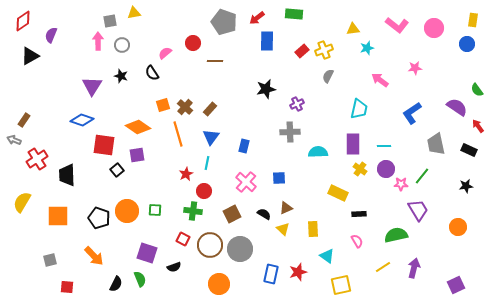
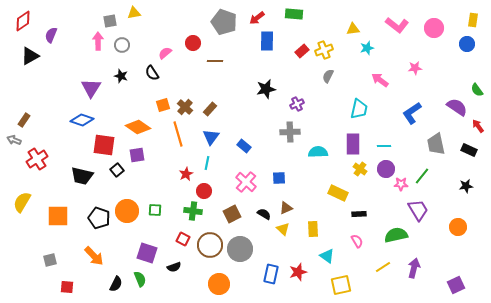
purple triangle at (92, 86): moved 1 px left, 2 px down
blue rectangle at (244, 146): rotated 64 degrees counterclockwise
black trapezoid at (67, 175): moved 15 px right, 1 px down; rotated 75 degrees counterclockwise
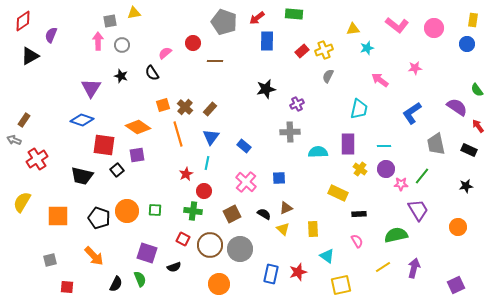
purple rectangle at (353, 144): moved 5 px left
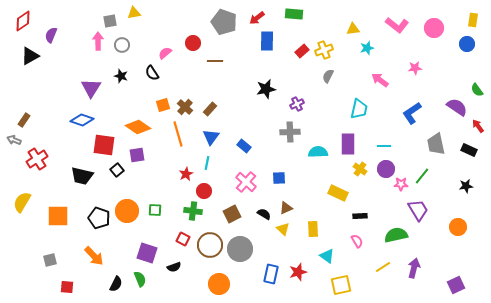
black rectangle at (359, 214): moved 1 px right, 2 px down
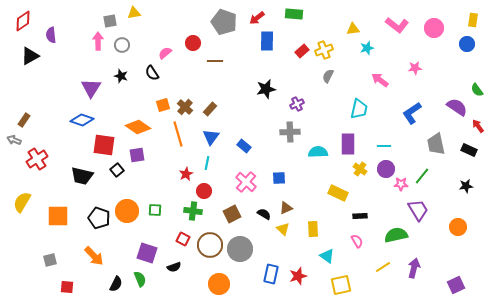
purple semicircle at (51, 35): rotated 28 degrees counterclockwise
red star at (298, 272): moved 4 px down
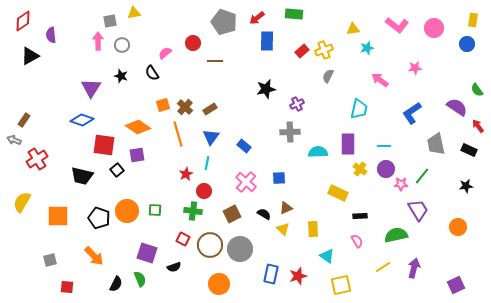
brown rectangle at (210, 109): rotated 16 degrees clockwise
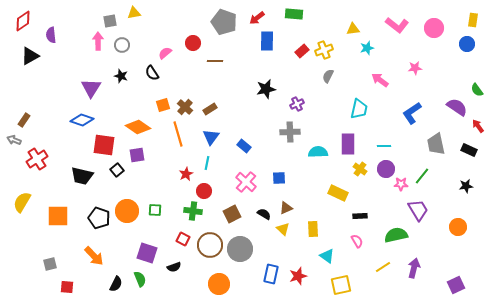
gray square at (50, 260): moved 4 px down
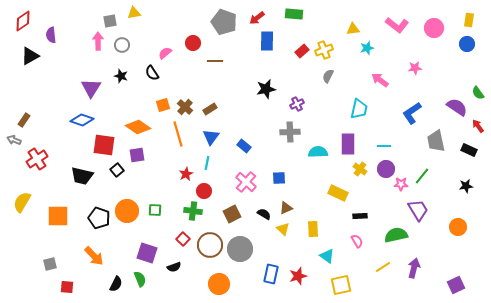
yellow rectangle at (473, 20): moved 4 px left
green semicircle at (477, 90): moved 1 px right, 3 px down
gray trapezoid at (436, 144): moved 3 px up
red square at (183, 239): rotated 16 degrees clockwise
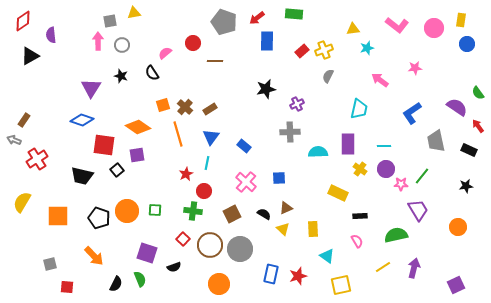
yellow rectangle at (469, 20): moved 8 px left
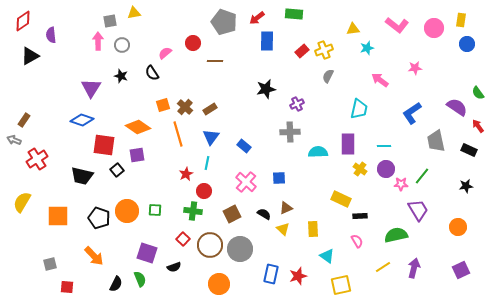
yellow rectangle at (338, 193): moved 3 px right, 6 px down
purple square at (456, 285): moved 5 px right, 15 px up
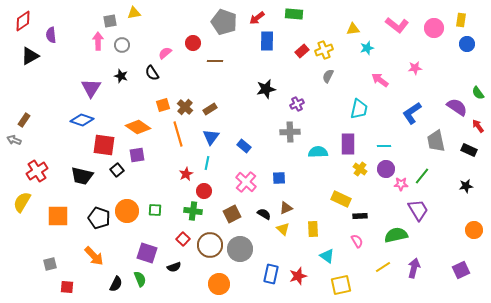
red cross at (37, 159): moved 12 px down
orange circle at (458, 227): moved 16 px right, 3 px down
